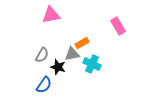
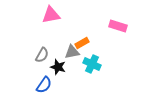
pink rectangle: rotated 42 degrees counterclockwise
gray triangle: moved 2 px up
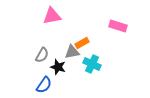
pink triangle: moved 1 px right, 1 px down
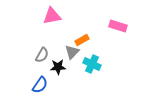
orange rectangle: moved 3 px up
gray triangle: rotated 35 degrees counterclockwise
black star: rotated 21 degrees counterclockwise
blue semicircle: moved 4 px left
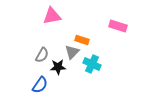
orange rectangle: rotated 48 degrees clockwise
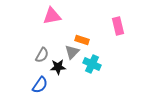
pink rectangle: rotated 60 degrees clockwise
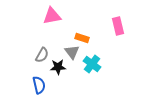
orange rectangle: moved 2 px up
gray triangle: rotated 21 degrees counterclockwise
cyan cross: rotated 12 degrees clockwise
blue semicircle: moved 1 px left; rotated 48 degrees counterclockwise
